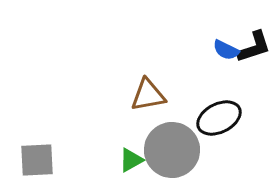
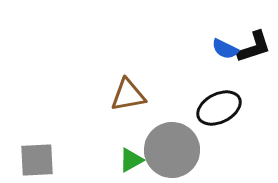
blue semicircle: moved 1 px left, 1 px up
brown triangle: moved 20 px left
black ellipse: moved 10 px up
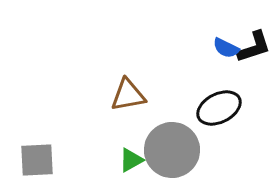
blue semicircle: moved 1 px right, 1 px up
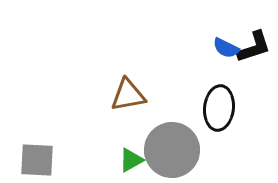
black ellipse: rotated 57 degrees counterclockwise
gray square: rotated 6 degrees clockwise
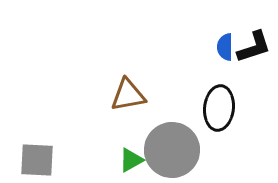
blue semicircle: moved 1 px left, 1 px up; rotated 64 degrees clockwise
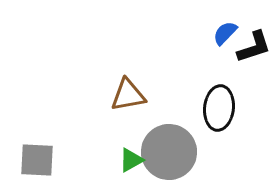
blue semicircle: moved 14 px up; rotated 44 degrees clockwise
gray circle: moved 3 px left, 2 px down
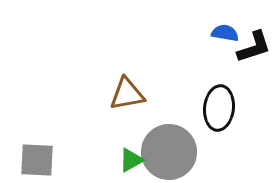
blue semicircle: rotated 56 degrees clockwise
brown triangle: moved 1 px left, 1 px up
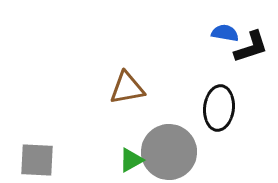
black L-shape: moved 3 px left
brown triangle: moved 6 px up
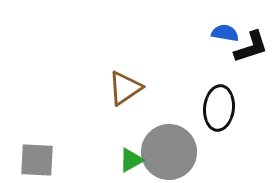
brown triangle: moved 2 px left; rotated 24 degrees counterclockwise
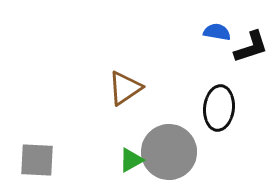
blue semicircle: moved 8 px left, 1 px up
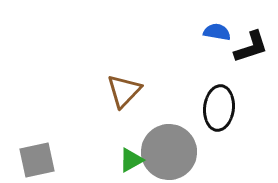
brown triangle: moved 1 px left, 3 px down; rotated 12 degrees counterclockwise
gray square: rotated 15 degrees counterclockwise
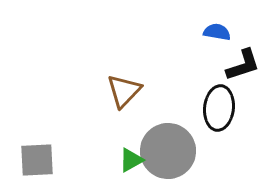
black L-shape: moved 8 px left, 18 px down
gray circle: moved 1 px left, 1 px up
gray square: rotated 9 degrees clockwise
